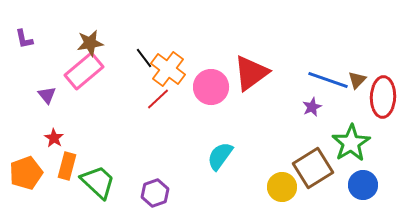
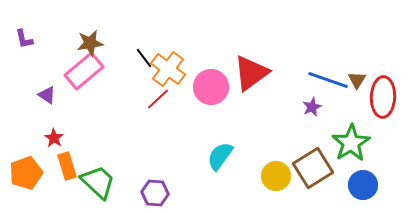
brown triangle: rotated 12 degrees counterclockwise
purple triangle: rotated 18 degrees counterclockwise
orange rectangle: rotated 32 degrees counterclockwise
yellow circle: moved 6 px left, 11 px up
purple hexagon: rotated 24 degrees clockwise
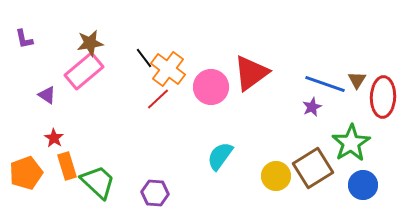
blue line: moved 3 px left, 4 px down
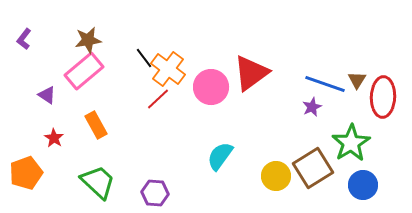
purple L-shape: rotated 50 degrees clockwise
brown star: moved 2 px left, 3 px up
orange rectangle: moved 29 px right, 41 px up; rotated 12 degrees counterclockwise
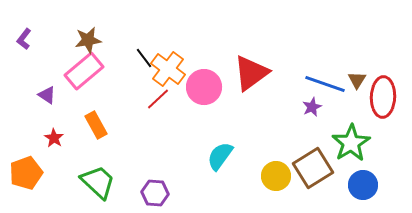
pink circle: moved 7 px left
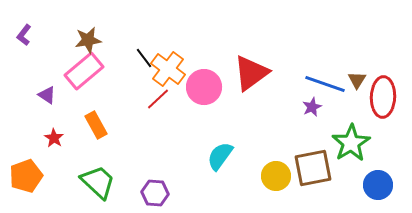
purple L-shape: moved 4 px up
brown square: rotated 21 degrees clockwise
orange pentagon: moved 3 px down
blue circle: moved 15 px right
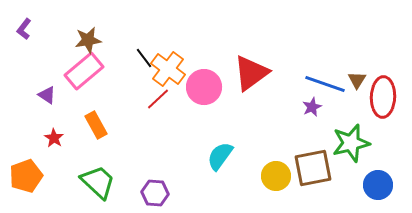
purple L-shape: moved 6 px up
green star: rotated 18 degrees clockwise
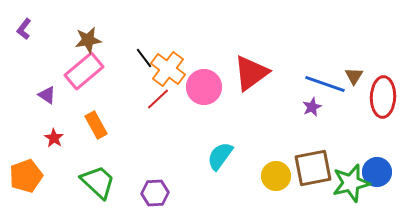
brown triangle: moved 3 px left, 4 px up
green star: moved 40 px down
blue circle: moved 1 px left, 13 px up
purple hexagon: rotated 8 degrees counterclockwise
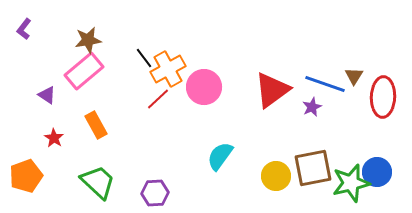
orange cross: rotated 24 degrees clockwise
red triangle: moved 21 px right, 17 px down
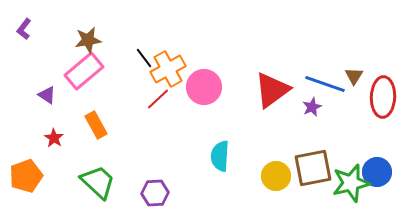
cyan semicircle: rotated 32 degrees counterclockwise
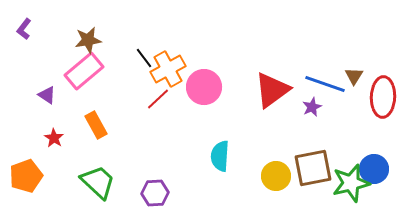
blue circle: moved 3 px left, 3 px up
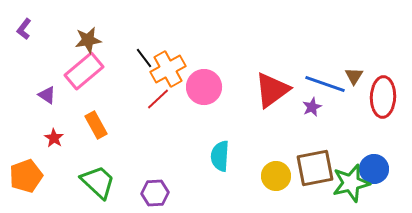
brown square: moved 2 px right
